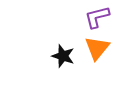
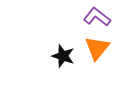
purple L-shape: rotated 52 degrees clockwise
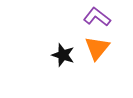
black star: moved 1 px up
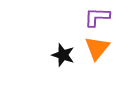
purple L-shape: rotated 36 degrees counterclockwise
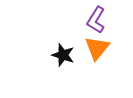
purple L-shape: moved 1 px left, 3 px down; rotated 60 degrees counterclockwise
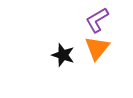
purple L-shape: moved 1 px right; rotated 28 degrees clockwise
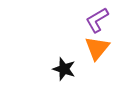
black star: moved 1 px right, 14 px down
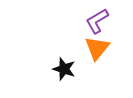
purple L-shape: moved 1 px down
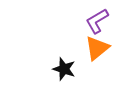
orange triangle: rotated 12 degrees clockwise
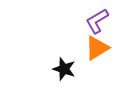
orange triangle: rotated 8 degrees clockwise
